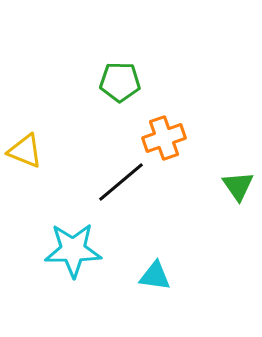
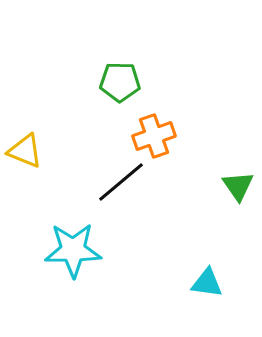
orange cross: moved 10 px left, 2 px up
cyan triangle: moved 52 px right, 7 px down
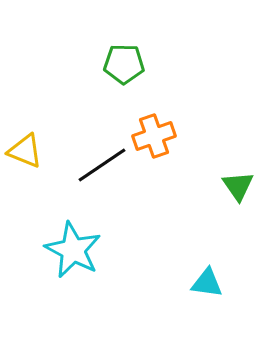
green pentagon: moved 4 px right, 18 px up
black line: moved 19 px left, 17 px up; rotated 6 degrees clockwise
cyan star: rotated 28 degrees clockwise
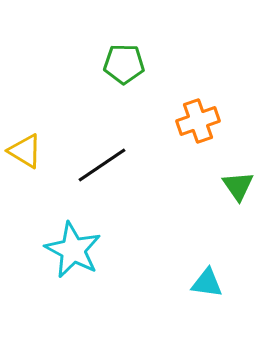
orange cross: moved 44 px right, 15 px up
yellow triangle: rotated 9 degrees clockwise
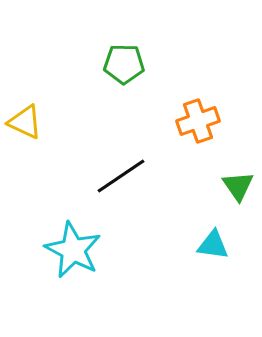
yellow triangle: moved 29 px up; rotated 6 degrees counterclockwise
black line: moved 19 px right, 11 px down
cyan triangle: moved 6 px right, 38 px up
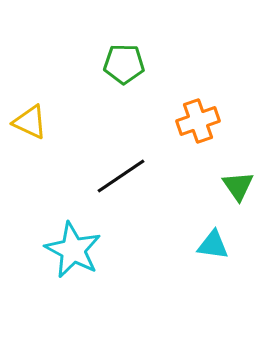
yellow triangle: moved 5 px right
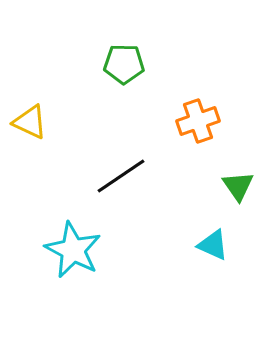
cyan triangle: rotated 16 degrees clockwise
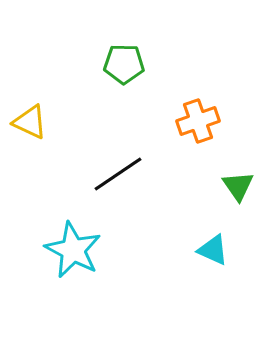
black line: moved 3 px left, 2 px up
cyan triangle: moved 5 px down
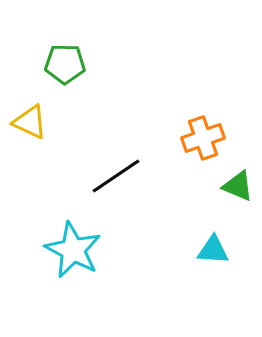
green pentagon: moved 59 px left
orange cross: moved 5 px right, 17 px down
black line: moved 2 px left, 2 px down
green triangle: rotated 32 degrees counterclockwise
cyan triangle: rotated 20 degrees counterclockwise
